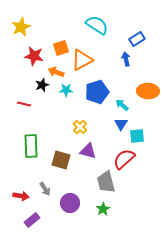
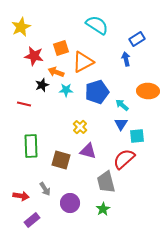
orange triangle: moved 1 px right, 2 px down
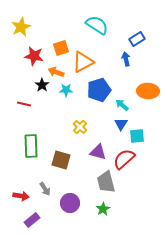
black star: rotated 16 degrees counterclockwise
blue pentagon: moved 2 px right, 2 px up
purple triangle: moved 10 px right, 1 px down
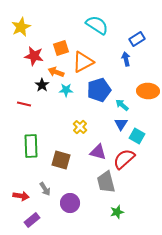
cyan square: rotated 35 degrees clockwise
green star: moved 14 px right, 3 px down; rotated 16 degrees clockwise
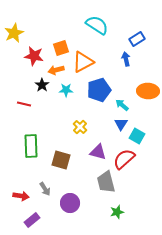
yellow star: moved 7 px left, 6 px down
orange arrow: moved 2 px up; rotated 35 degrees counterclockwise
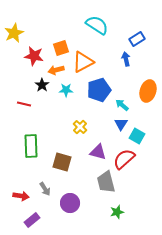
orange ellipse: rotated 75 degrees counterclockwise
brown square: moved 1 px right, 2 px down
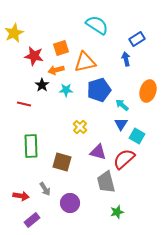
orange triangle: moved 2 px right; rotated 15 degrees clockwise
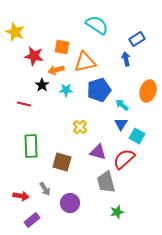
yellow star: moved 1 px right, 1 px up; rotated 24 degrees counterclockwise
orange square: moved 1 px right, 1 px up; rotated 28 degrees clockwise
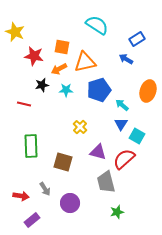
blue arrow: rotated 48 degrees counterclockwise
orange arrow: moved 3 px right, 1 px up; rotated 14 degrees counterclockwise
black star: rotated 24 degrees clockwise
brown square: moved 1 px right
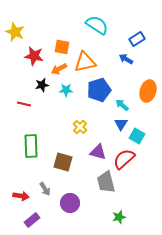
green star: moved 2 px right, 5 px down
